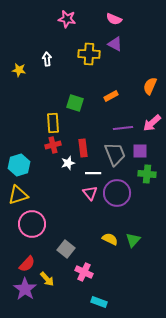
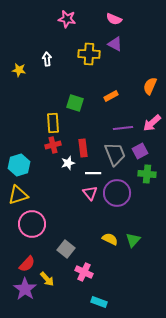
purple square: rotated 28 degrees counterclockwise
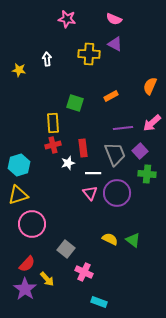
purple square: rotated 14 degrees counterclockwise
green triangle: rotated 35 degrees counterclockwise
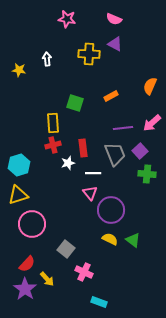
purple circle: moved 6 px left, 17 px down
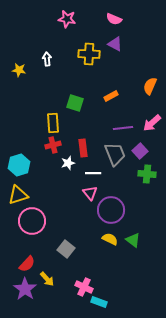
pink circle: moved 3 px up
pink cross: moved 15 px down
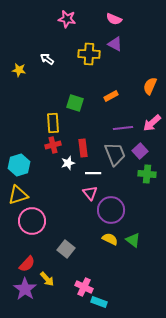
white arrow: rotated 48 degrees counterclockwise
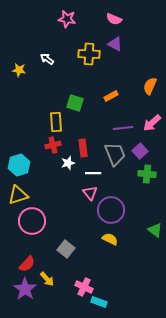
yellow rectangle: moved 3 px right, 1 px up
green triangle: moved 22 px right, 10 px up
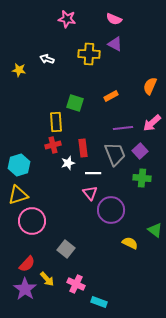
white arrow: rotated 16 degrees counterclockwise
green cross: moved 5 px left, 4 px down
yellow semicircle: moved 20 px right, 4 px down
pink cross: moved 8 px left, 3 px up
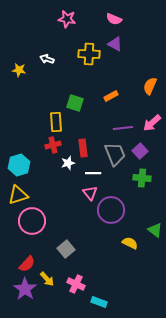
gray square: rotated 12 degrees clockwise
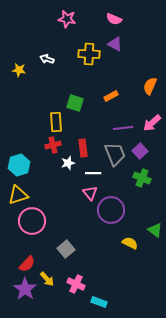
green cross: rotated 18 degrees clockwise
